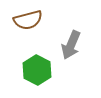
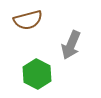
green hexagon: moved 4 px down
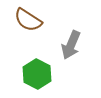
brown semicircle: rotated 48 degrees clockwise
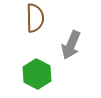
brown semicircle: moved 7 px right, 2 px up; rotated 124 degrees counterclockwise
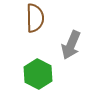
green hexagon: moved 1 px right
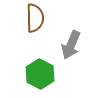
green hexagon: moved 2 px right
